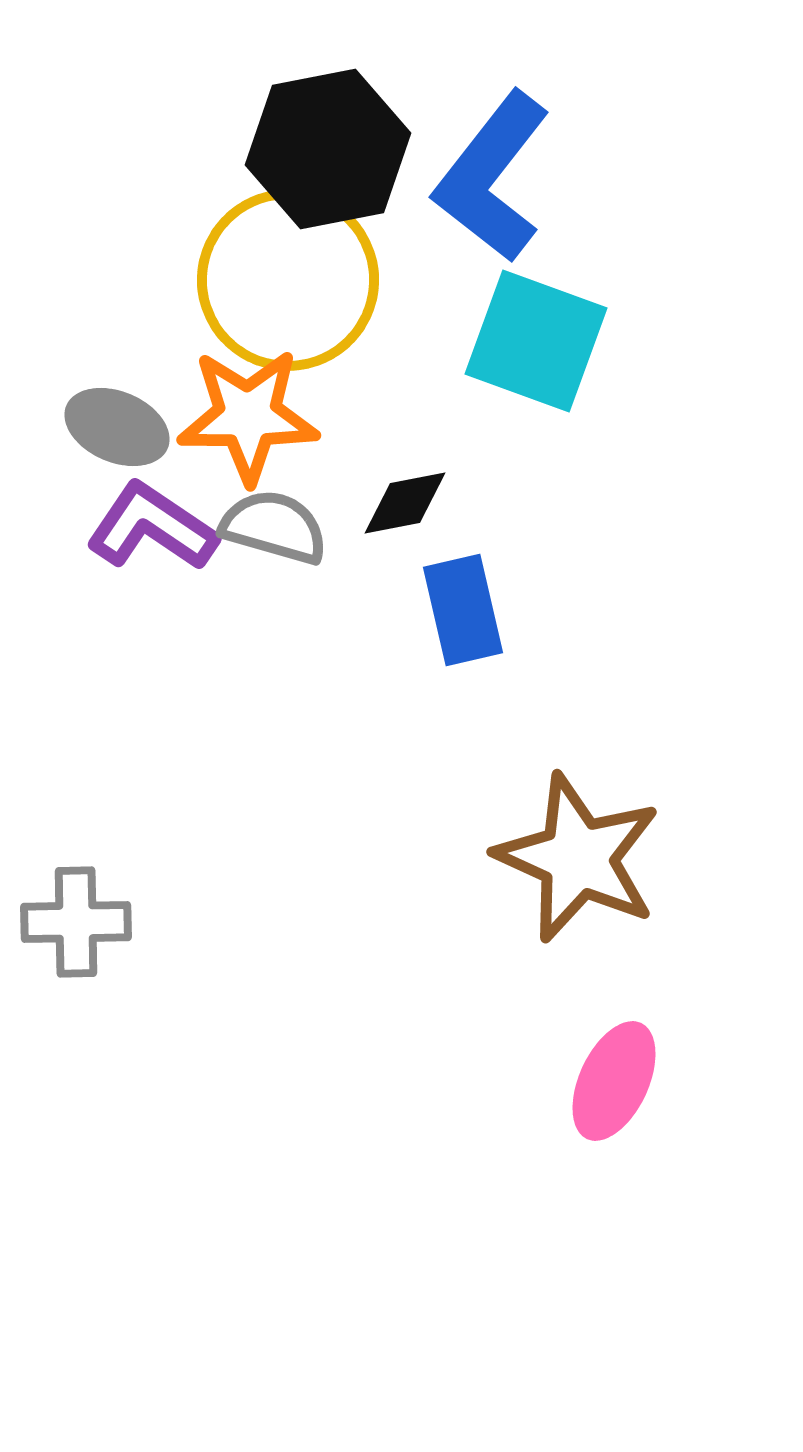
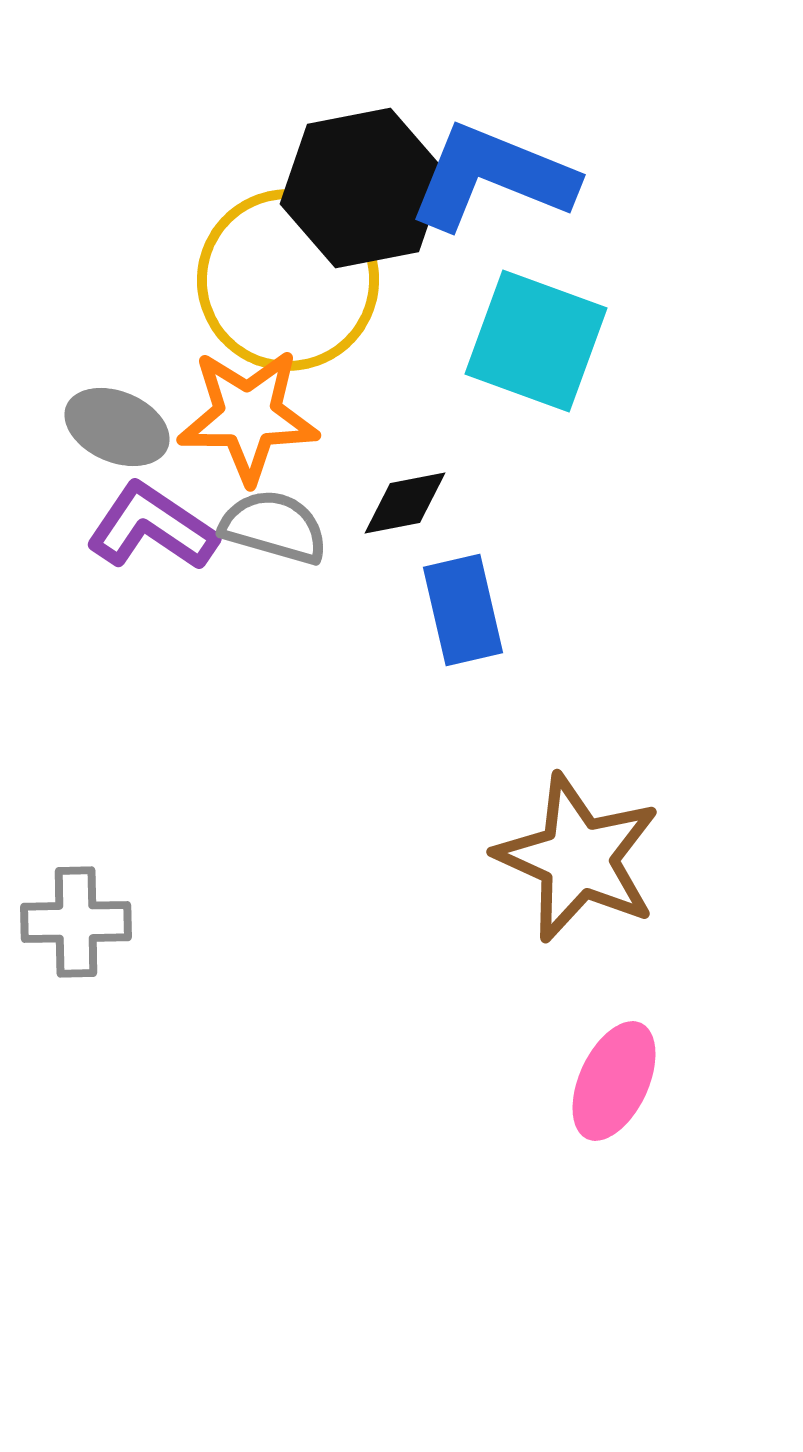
black hexagon: moved 35 px right, 39 px down
blue L-shape: rotated 74 degrees clockwise
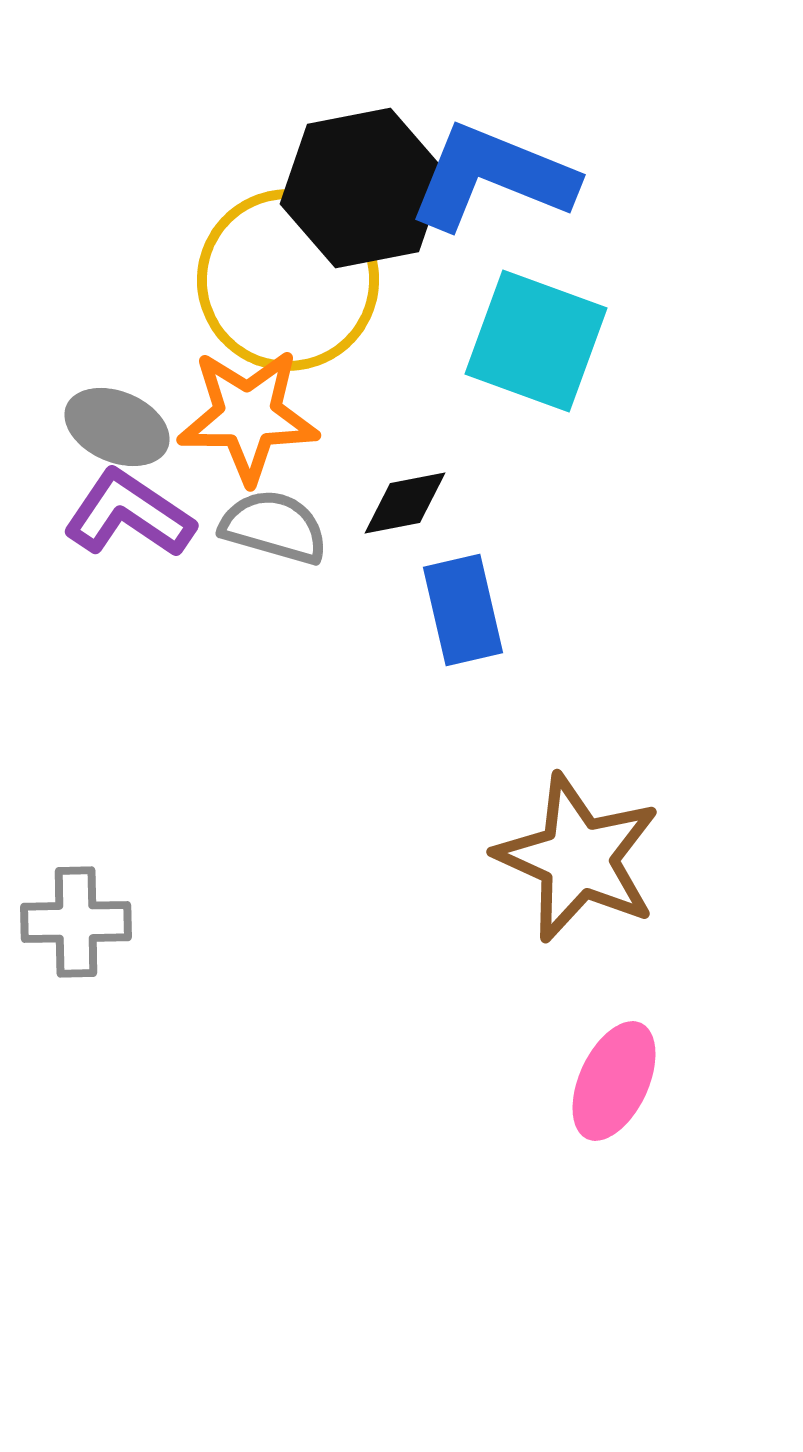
purple L-shape: moved 23 px left, 13 px up
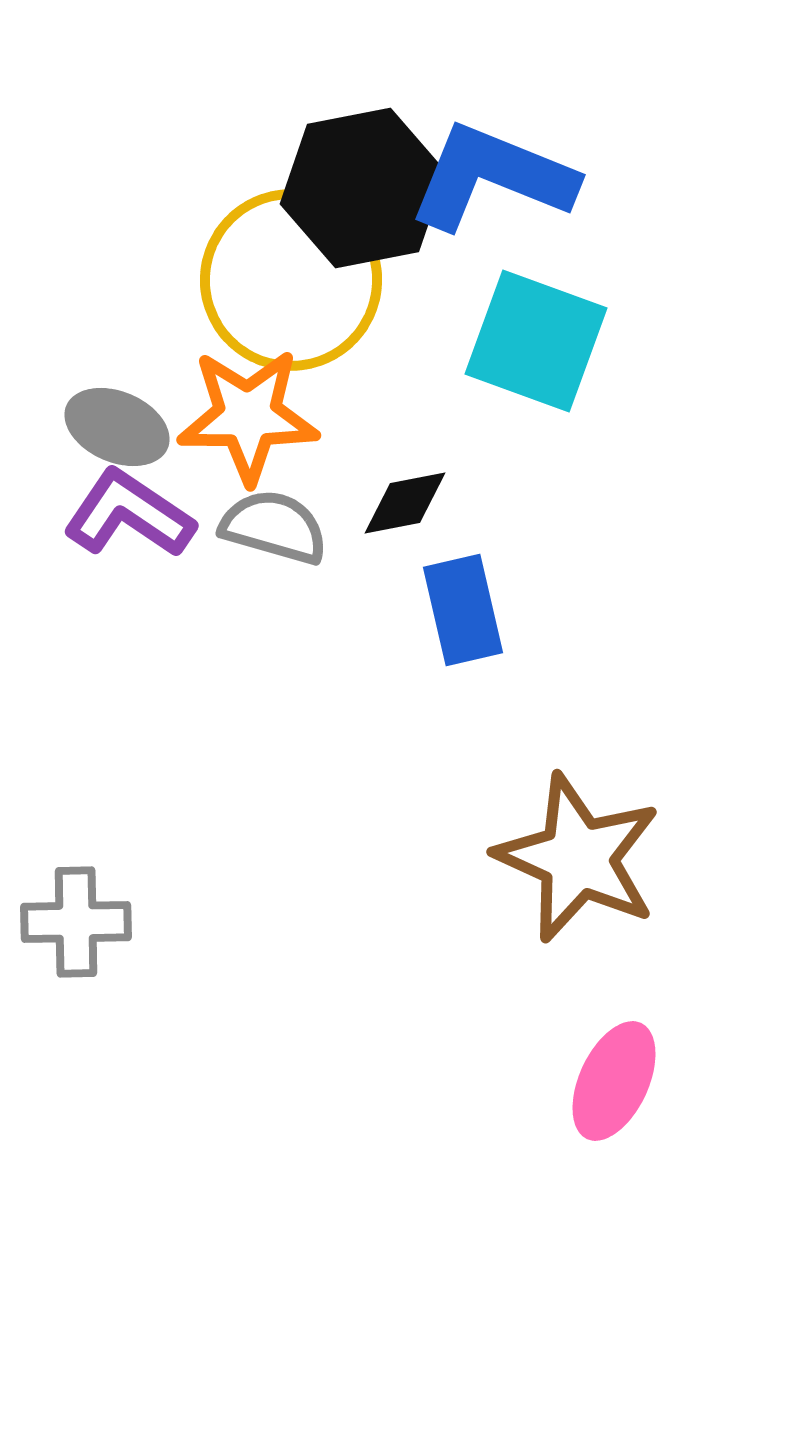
yellow circle: moved 3 px right
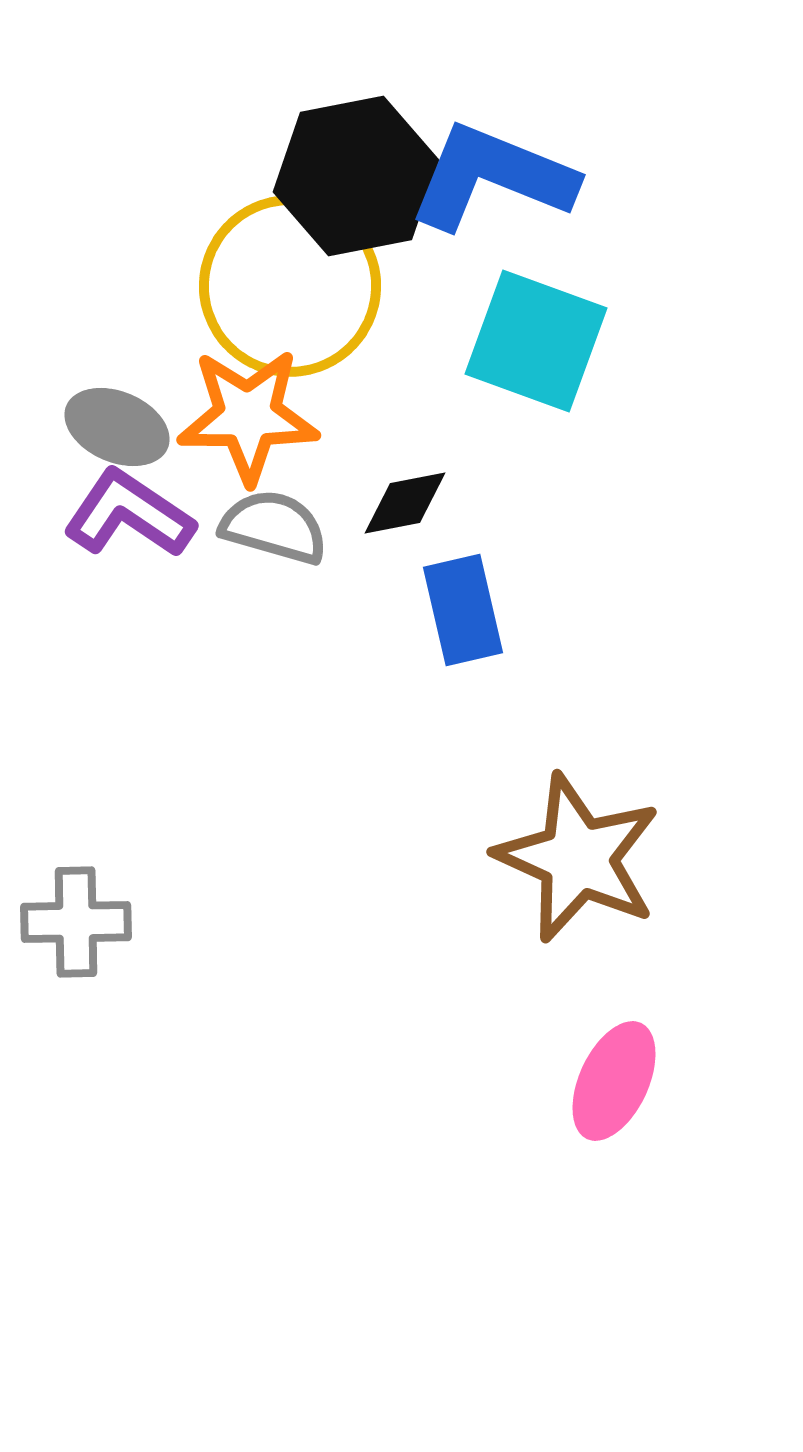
black hexagon: moved 7 px left, 12 px up
yellow circle: moved 1 px left, 6 px down
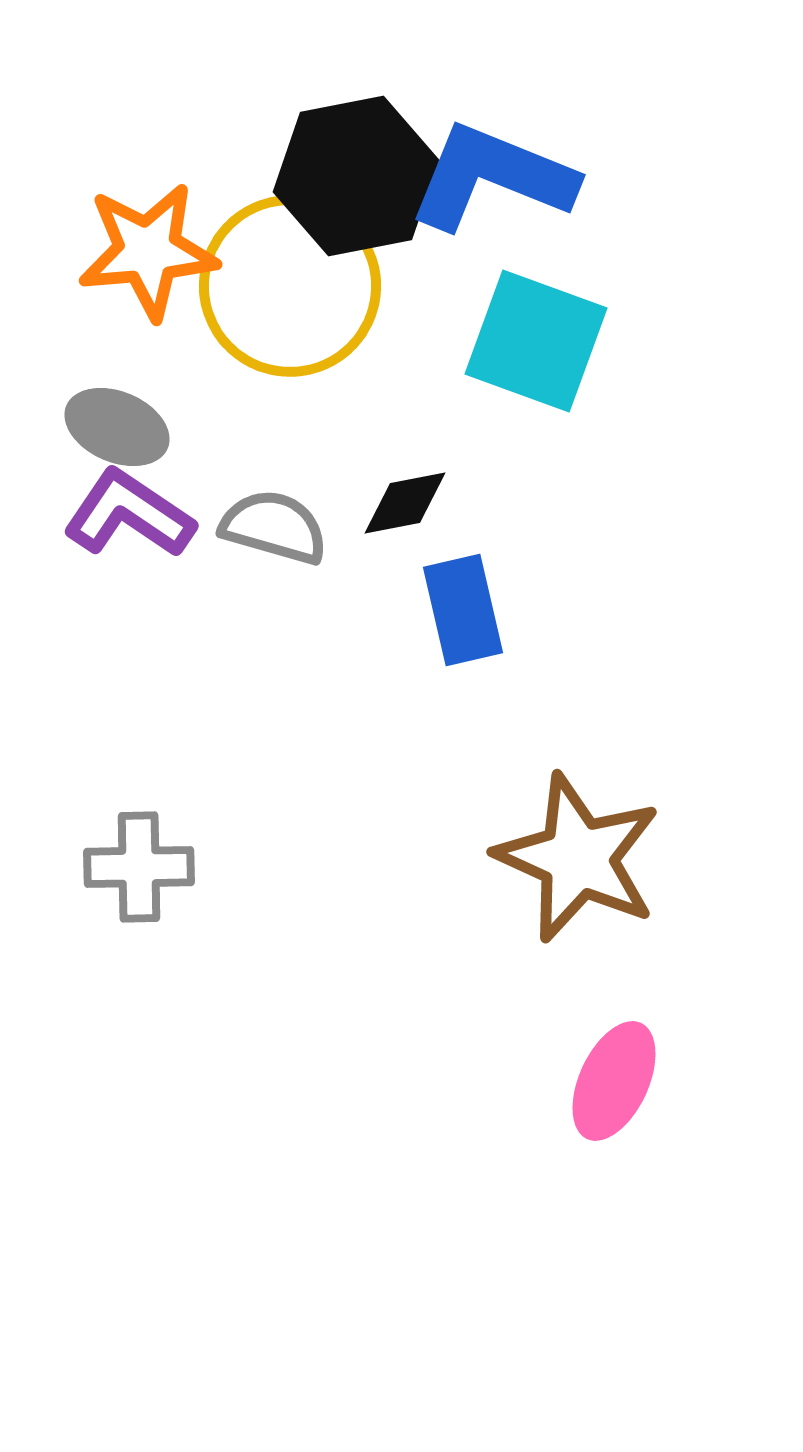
orange star: moved 100 px left, 165 px up; rotated 5 degrees counterclockwise
gray cross: moved 63 px right, 55 px up
